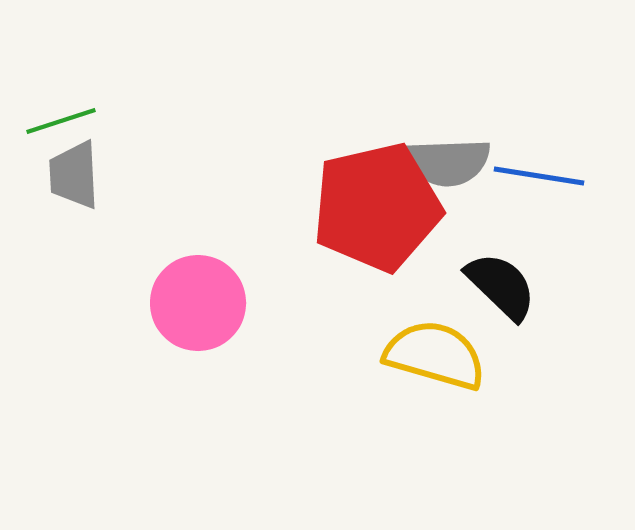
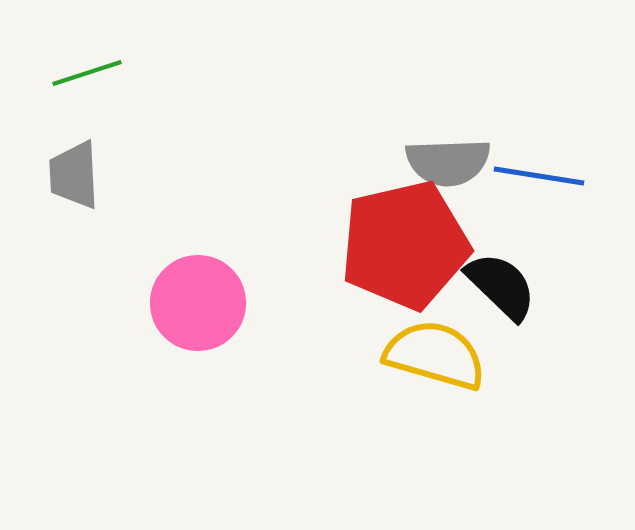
green line: moved 26 px right, 48 px up
red pentagon: moved 28 px right, 38 px down
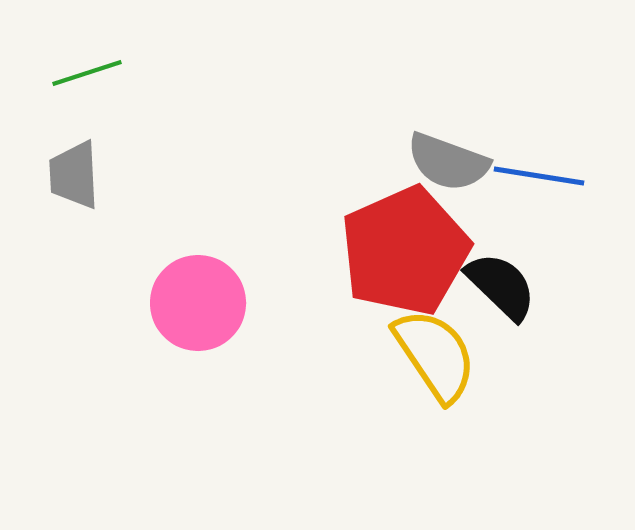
gray semicircle: rotated 22 degrees clockwise
red pentagon: moved 6 px down; rotated 11 degrees counterclockwise
yellow semicircle: rotated 40 degrees clockwise
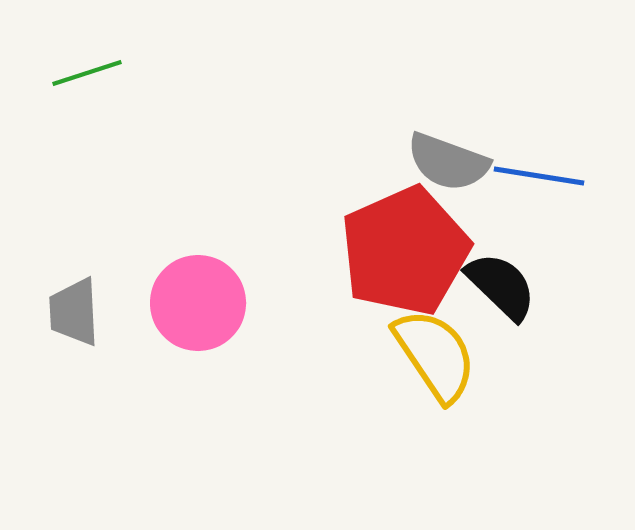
gray trapezoid: moved 137 px down
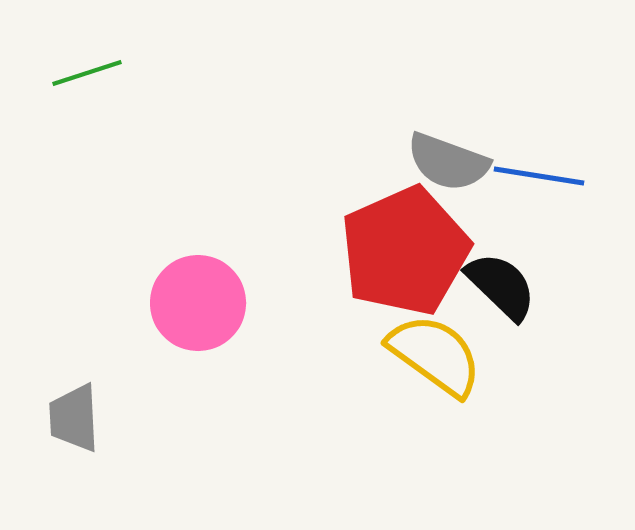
gray trapezoid: moved 106 px down
yellow semicircle: rotated 20 degrees counterclockwise
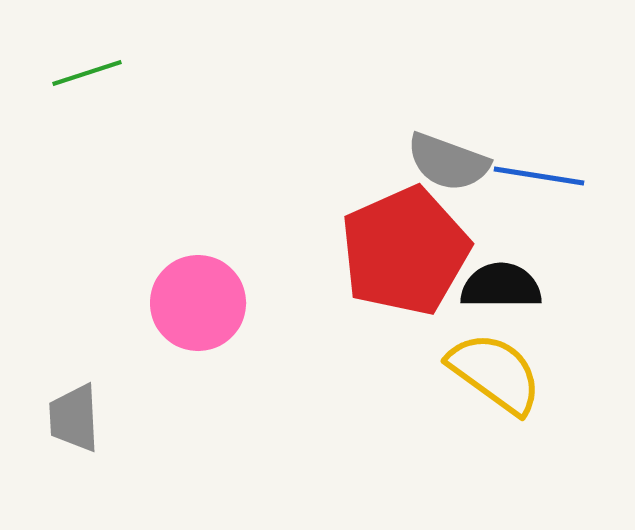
black semicircle: rotated 44 degrees counterclockwise
yellow semicircle: moved 60 px right, 18 px down
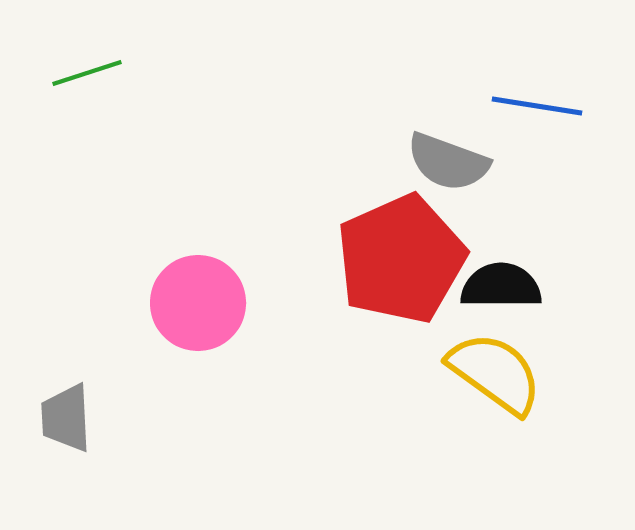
blue line: moved 2 px left, 70 px up
red pentagon: moved 4 px left, 8 px down
gray trapezoid: moved 8 px left
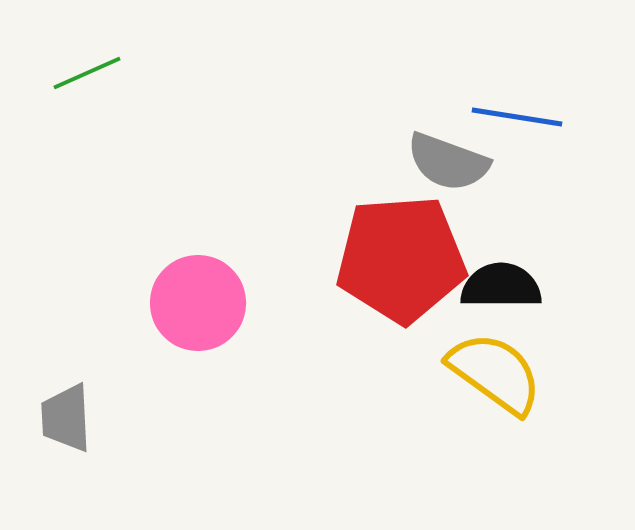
green line: rotated 6 degrees counterclockwise
blue line: moved 20 px left, 11 px down
red pentagon: rotated 20 degrees clockwise
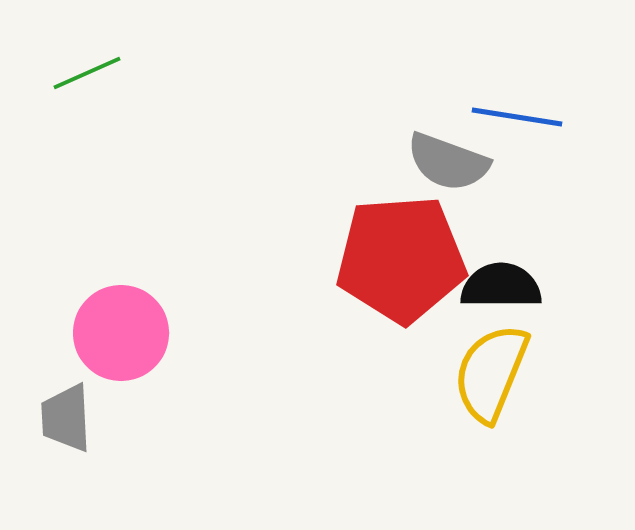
pink circle: moved 77 px left, 30 px down
yellow semicircle: moved 4 px left; rotated 104 degrees counterclockwise
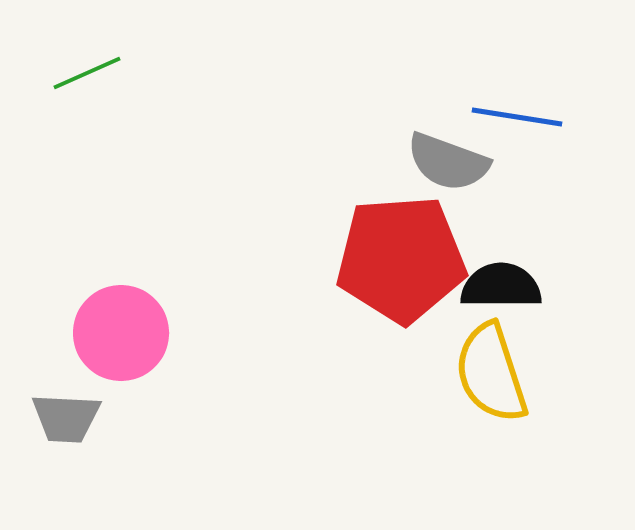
yellow semicircle: rotated 40 degrees counterclockwise
gray trapezoid: rotated 84 degrees counterclockwise
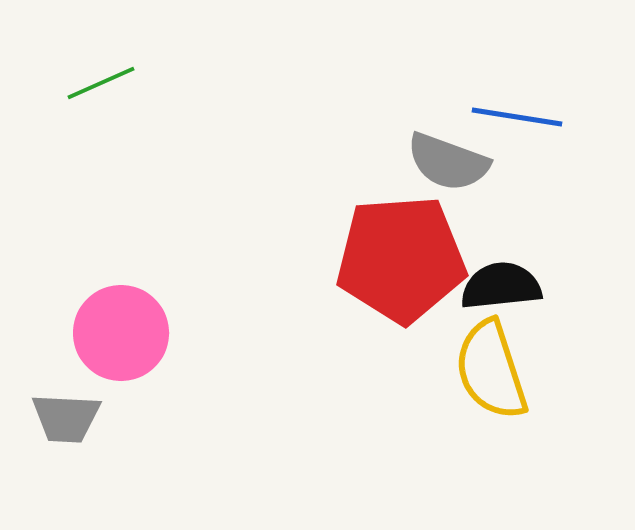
green line: moved 14 px right, 10 px down
black semicircle: rotated 6 degrees counterclockwise
yellow semicircle: moved 3 px up
